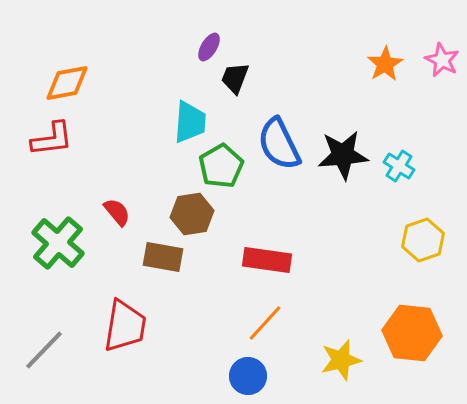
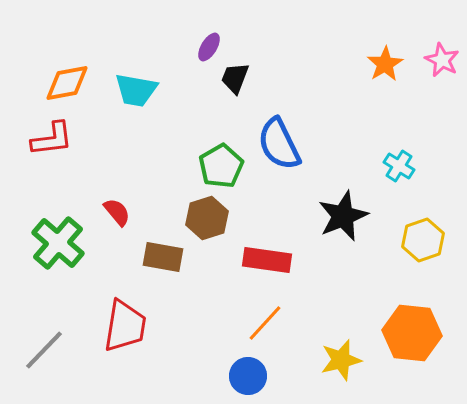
cyan trapezoid: moved 54 px left, 32 px up; rotated 96 degrees clockwise
black star: moved 61 px down; rotated 18 degrees counterclockwise
brown hexagon: moved 15 px right, 4 px down; rotated 9 degrees counterclockwise
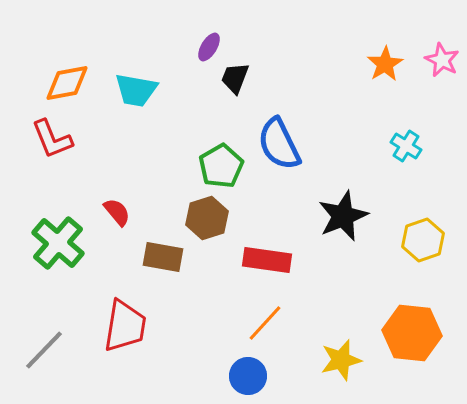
red L-shape: rotated 75 degrees clockwise
cyan cross: moved 7 px right, 20 px up
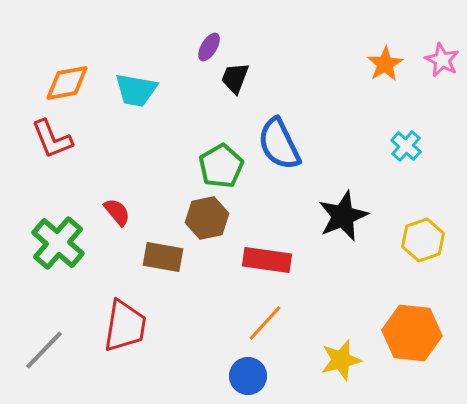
cyan cross: rotated 8 degrees clockwise
brown hexagon: rotated 6 degrees clockwise
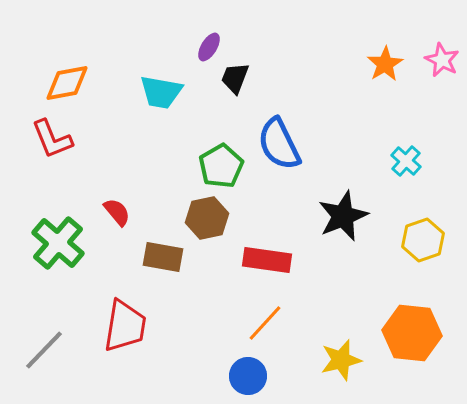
cyan trapezoid: moved 25 px right, 2 px down
cyan cross: moved 15 px down
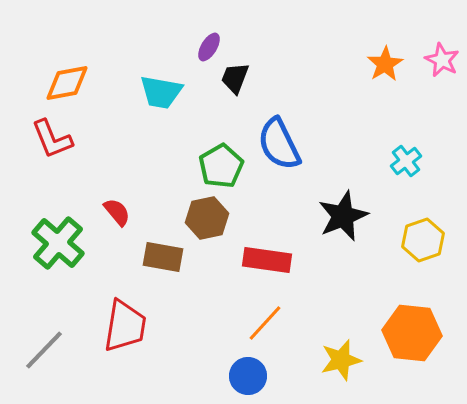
cyan cross: rotated 12 degrees clockwise
